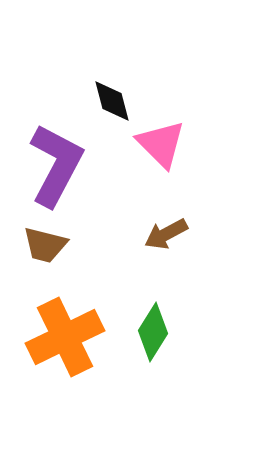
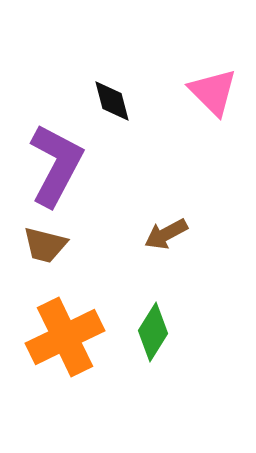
pink triangle: moved 52 px right, 52 px up
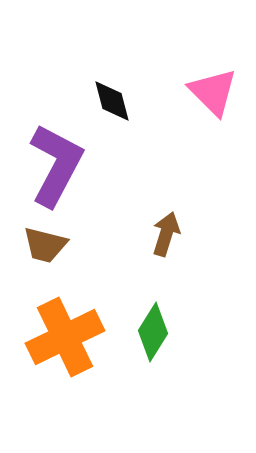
brown arrow: rotated 135 degrees clockwise
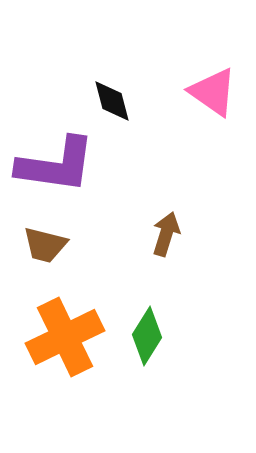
pink triangle: rotated 10 degrees counterclockwise
purple L-shape: rotated 70 degrees clockwise
green diamond: moved 6 px left, 4 px down
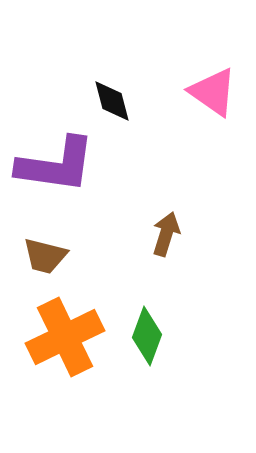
brown trapezoid: moved 11 px down
green diamond: rotated 12 degrees counterclockwise
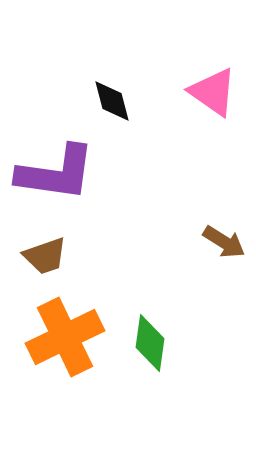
purple L-shape: moved 8 px down
brown arrow: moved 58 px right, 8 px down; rotated 105 degrees clockwise
brown trapezoid: rotated 33 degrees counterclockwise
green diamond: moved 3 px right, 7 px down; rotated 12 degrees counterclockwise
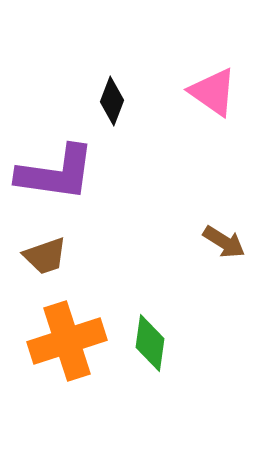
black diamond: rotated 36 degrees clockwise
orange cross: moved 2 px right, 4 px down; rotated 8 degrees clockwise
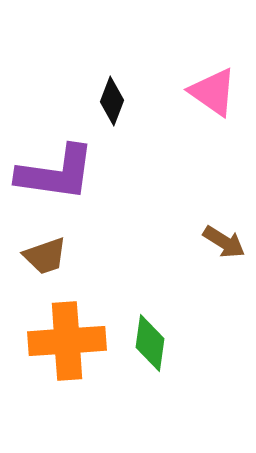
orange cross: rotated 14 degrees clockwise
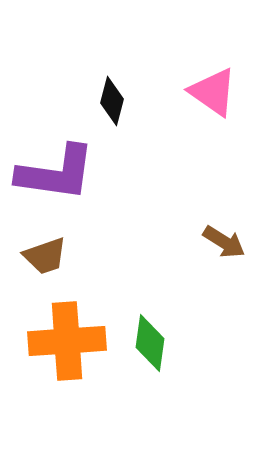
black diamond: rotated 6 degrees counterclockwise
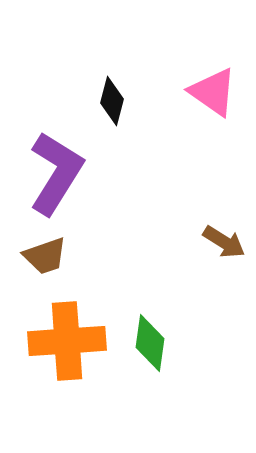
purple L-shape: rotated 66 degrees counterclockwise
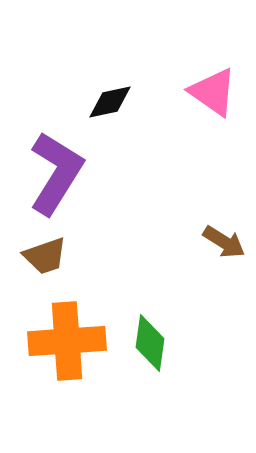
black diamond: moved 2 px left, 1 px down; rotated 63 degrees clockwise
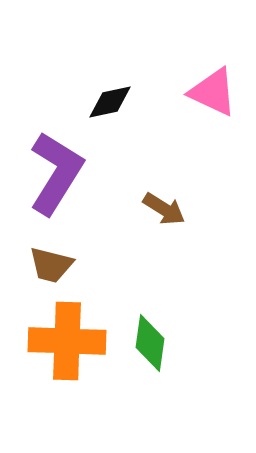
pink triangle: rotated 10 degrees counterclockwise
brown arrow: moved 60 px left, 33 px up
brown trapezoid: moved 6 px right, 9 px down; rotated 33 degrees clockwise
orange cross: rotated 6 degrees clockwise
